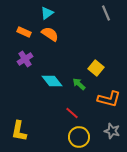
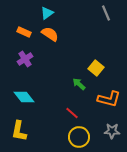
cyan diamond: moved 28 px left, 16 px down
gray star: rotated 14 degrees counterclockwise
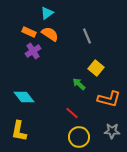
gray line: moved 19 px left, 23 px down
orange rectangle: moved 5 px right
purple cross: moved 8 px right, 8 px up
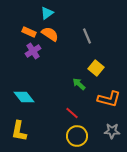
yellow circle: moved 2 px left, 1 px up
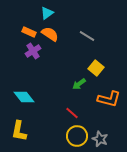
gray line: rotated 35 degrees counterclockwise
green arrow: rotated 80 degrees counterclockwise
gray star: moved 12 px left, 8 px down; rotated 21 degrees clockwise
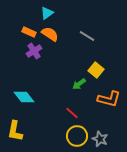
purple cross: moved 1 px right
yellow square: moved 2 px down
yellow L-shape: moved 4 px left
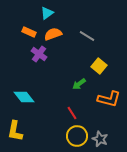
orange semicircle: moved 3 px right; rotated 54 degrees counterclockwise
purple cross: moved 5 px right, 3 px down; rotated 21 degrees counterclockwise
yellow square: moved 3 px right, 4 px up
red line: rotated 16 degrees clockwise
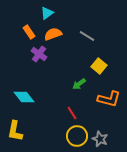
orange rectangle: rotated 32 degrees clockwise
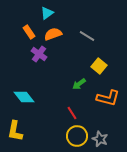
orange L-shape: moved 1 px left, 1 px up
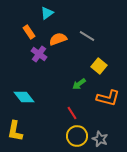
orange semicircle: moved 5 px right, 5 px down
